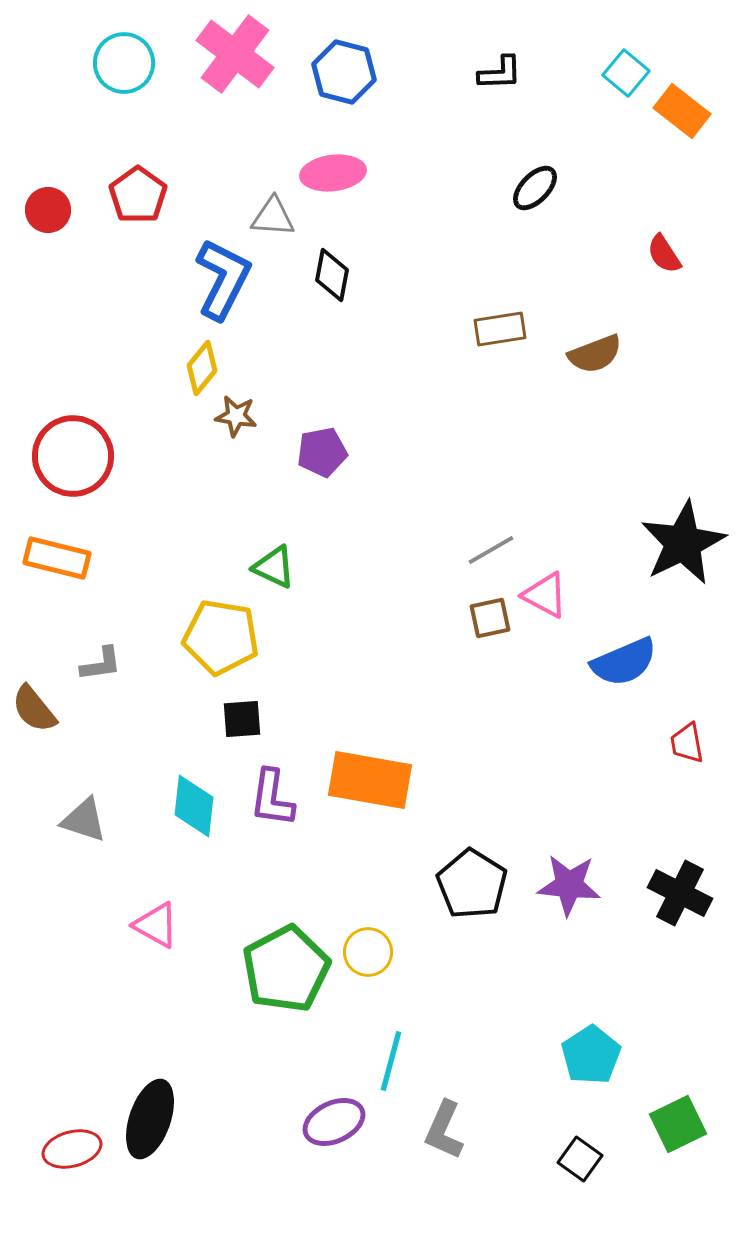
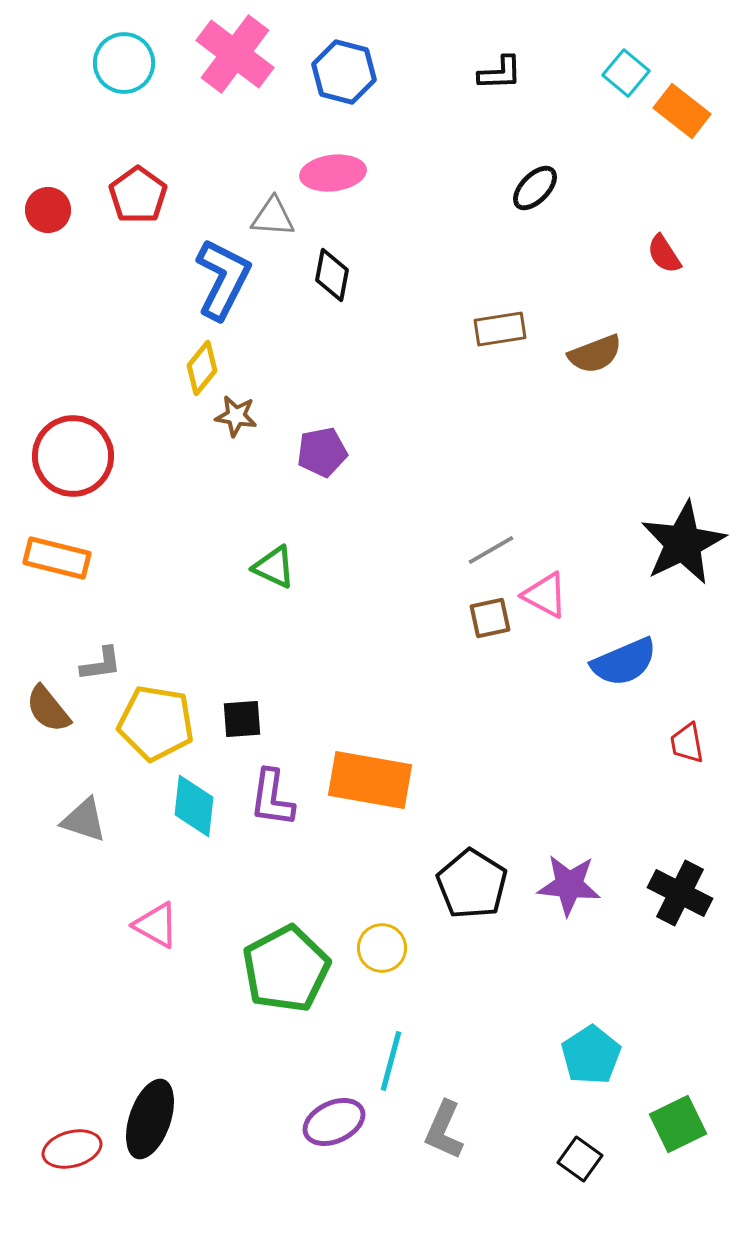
yellow pentagon at (221, 637): moved 65 px left, 86 px down
brown semicircle at (34, 709): moved 14 px right
yellow circle at (368, 952): moved 14 px right, 4 px up
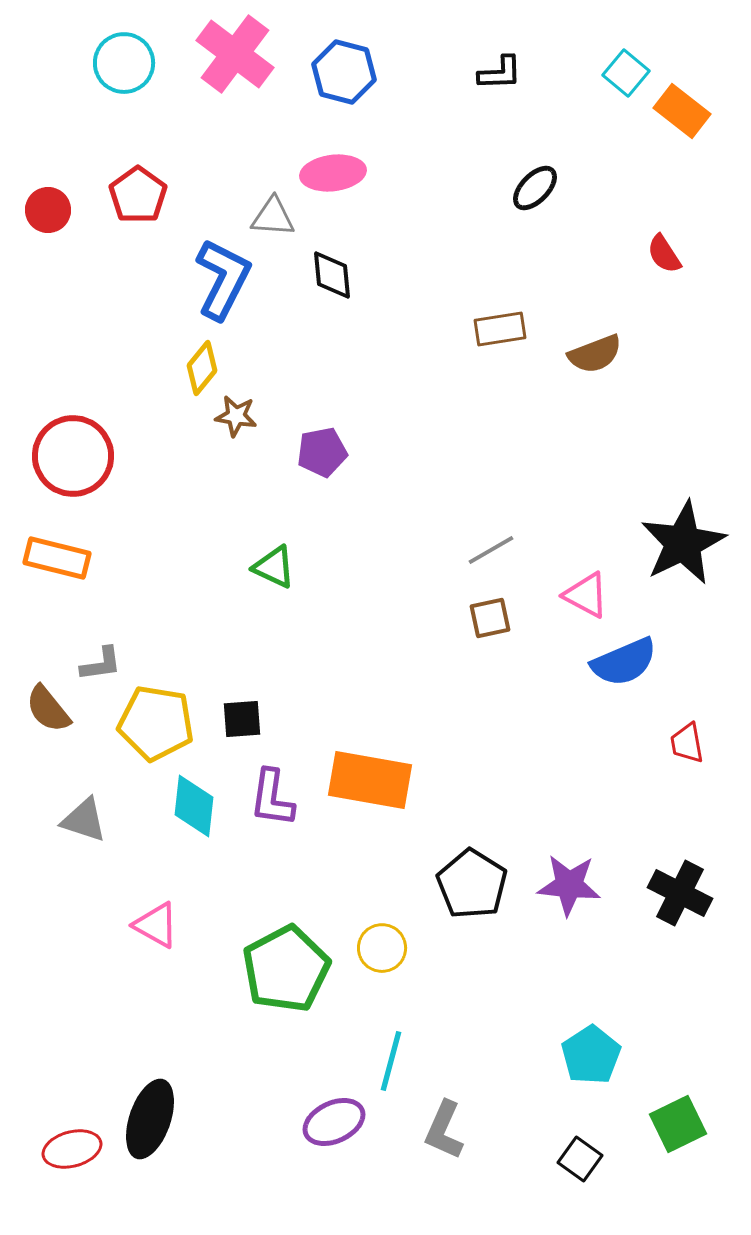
black diamond at (332, 275): rotated 16 degrees counterclockwise
pink triangle at (545, 595): moved 41 px right
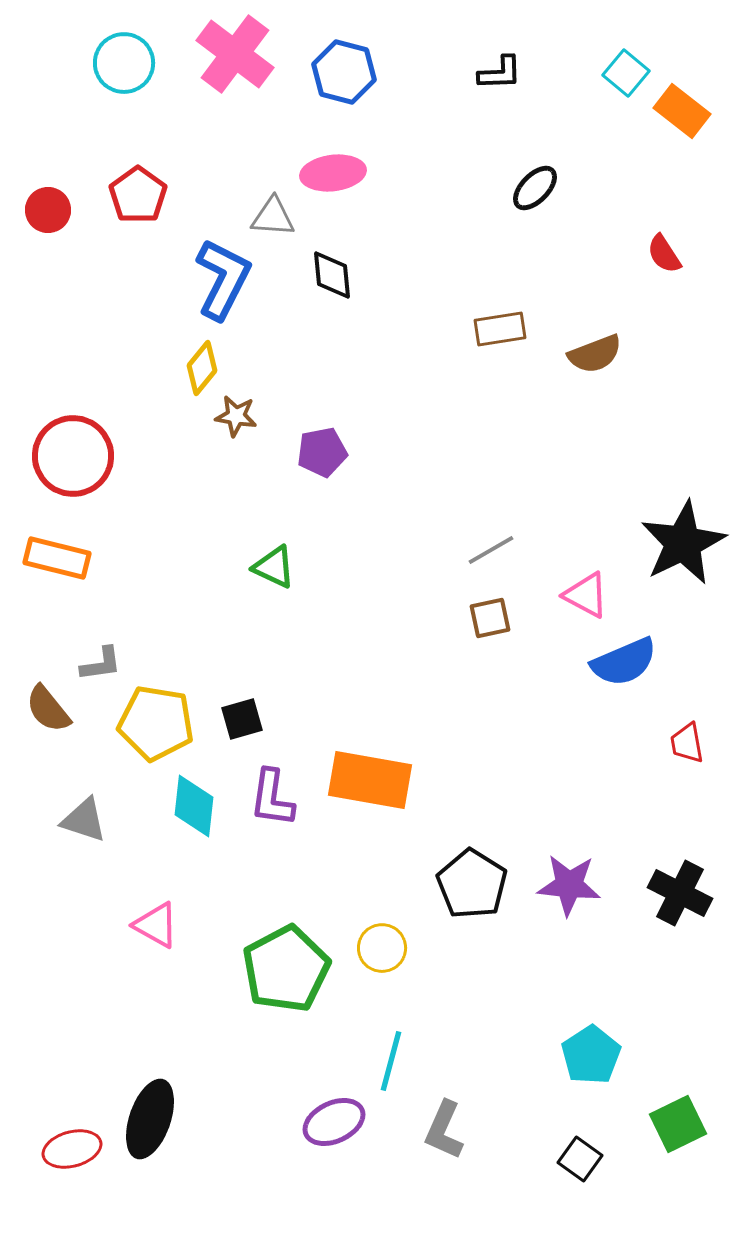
black square at (242, 719): rotated 12 degrees counterclockwise
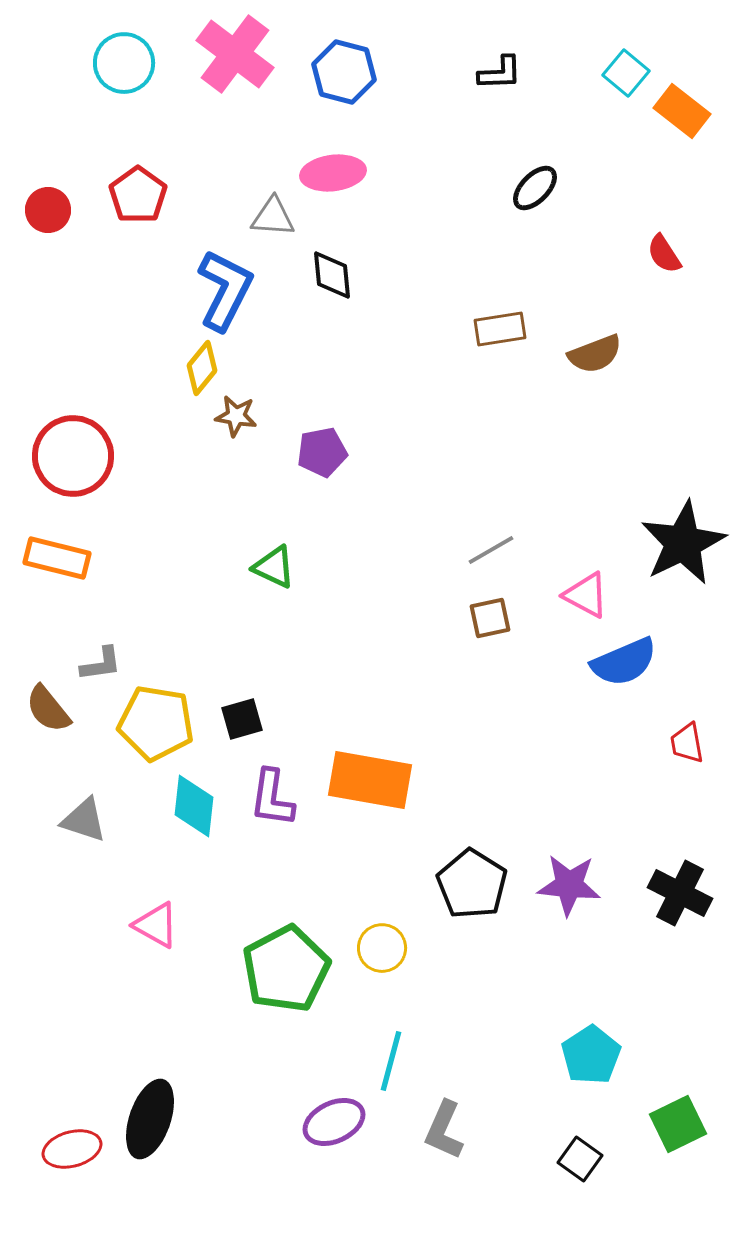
blue L-shape at (223, 279): moved 2 px right, 11 px down
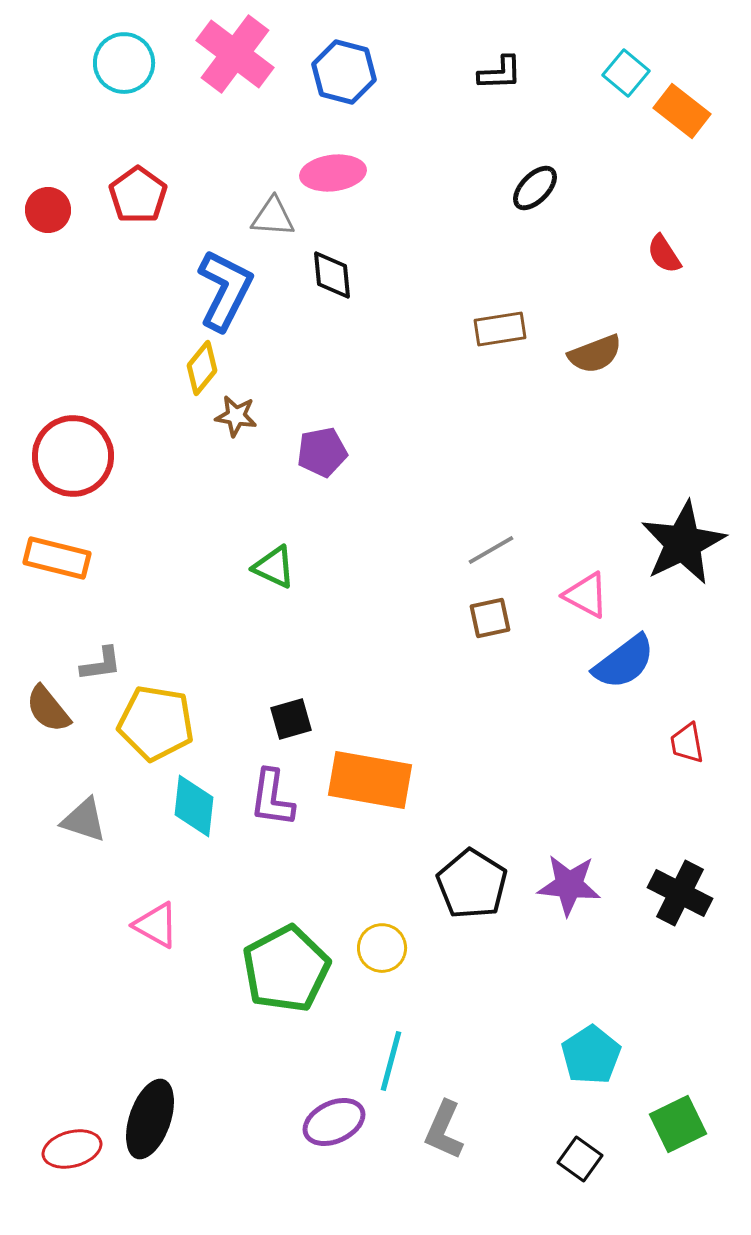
blue semicircle at (624, 662): rotated 14 degrees counterclockwise
black square at (242, 719): moved 49 px right
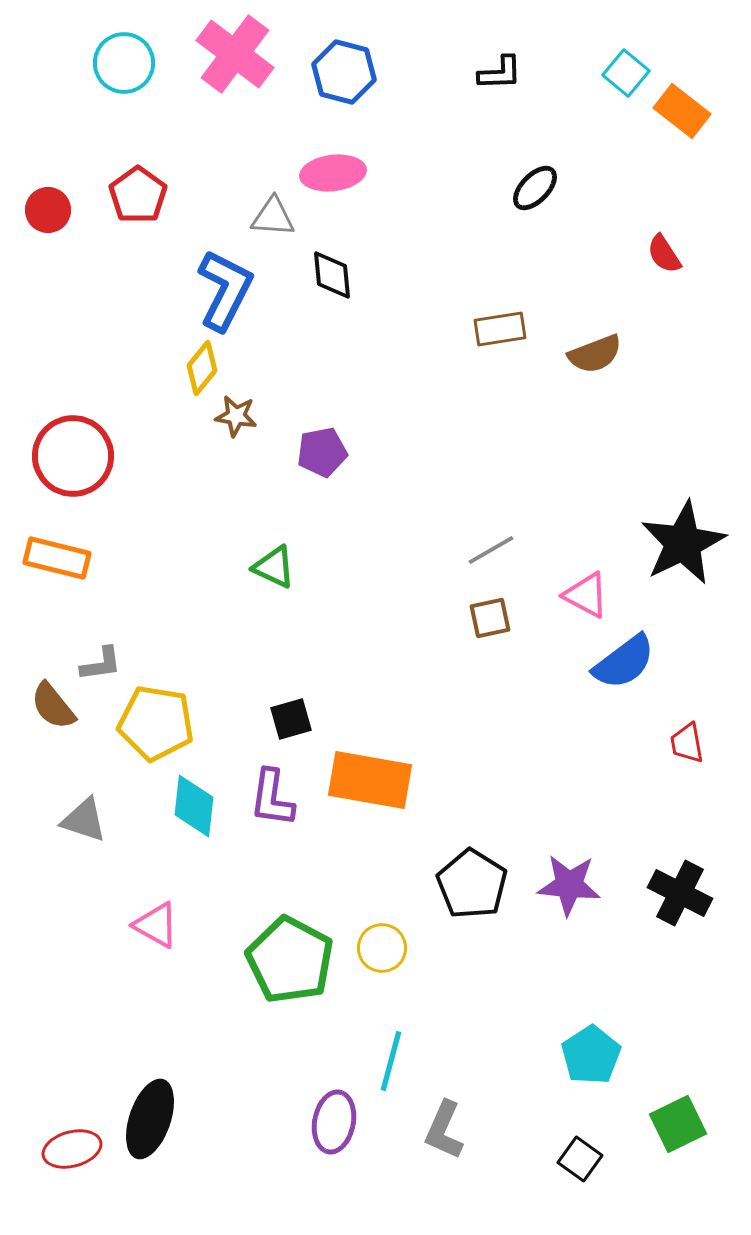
brown semicircle at (48, 709): moved 5 px right, 3 px up
green pentagon at (286, 969): moved 4 px right, 9 px up; rotated 16 degrees counterclockwise
purple ellipse at (334, 1122): rotated 54 degrees counterclockwise
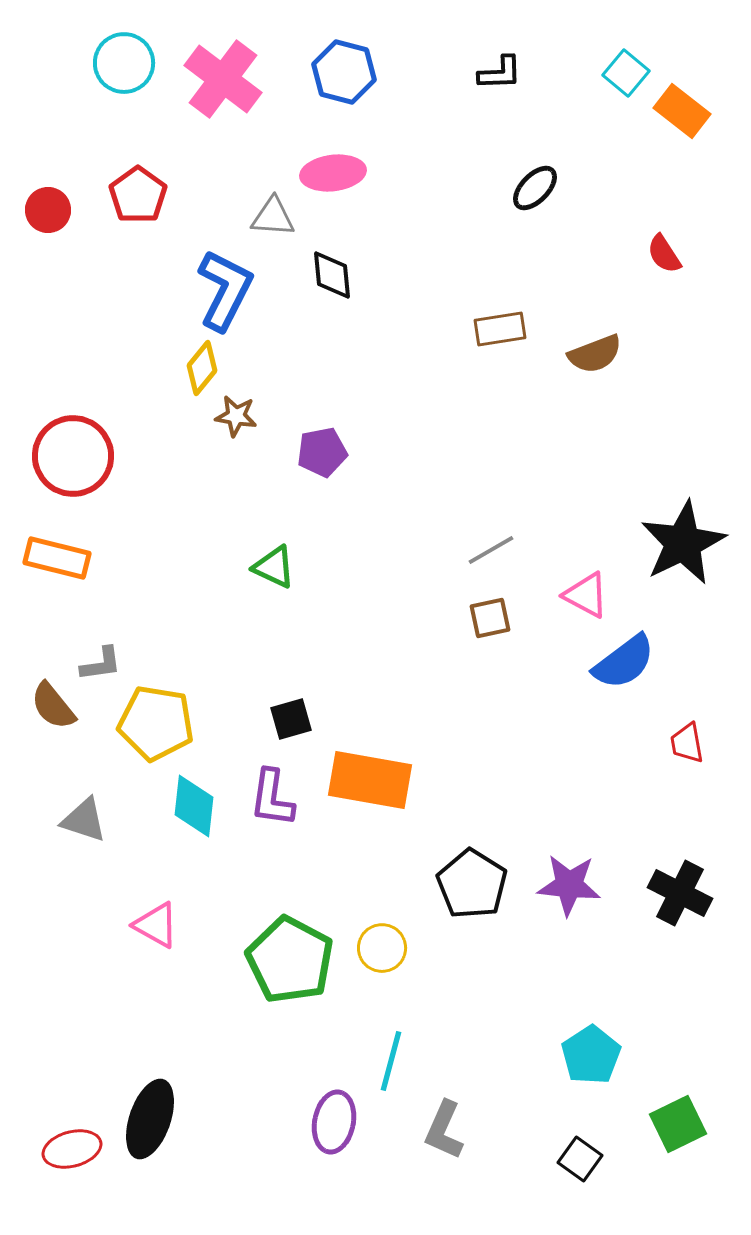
pink cross at (235, 54): moved 12 px left, 25 px down
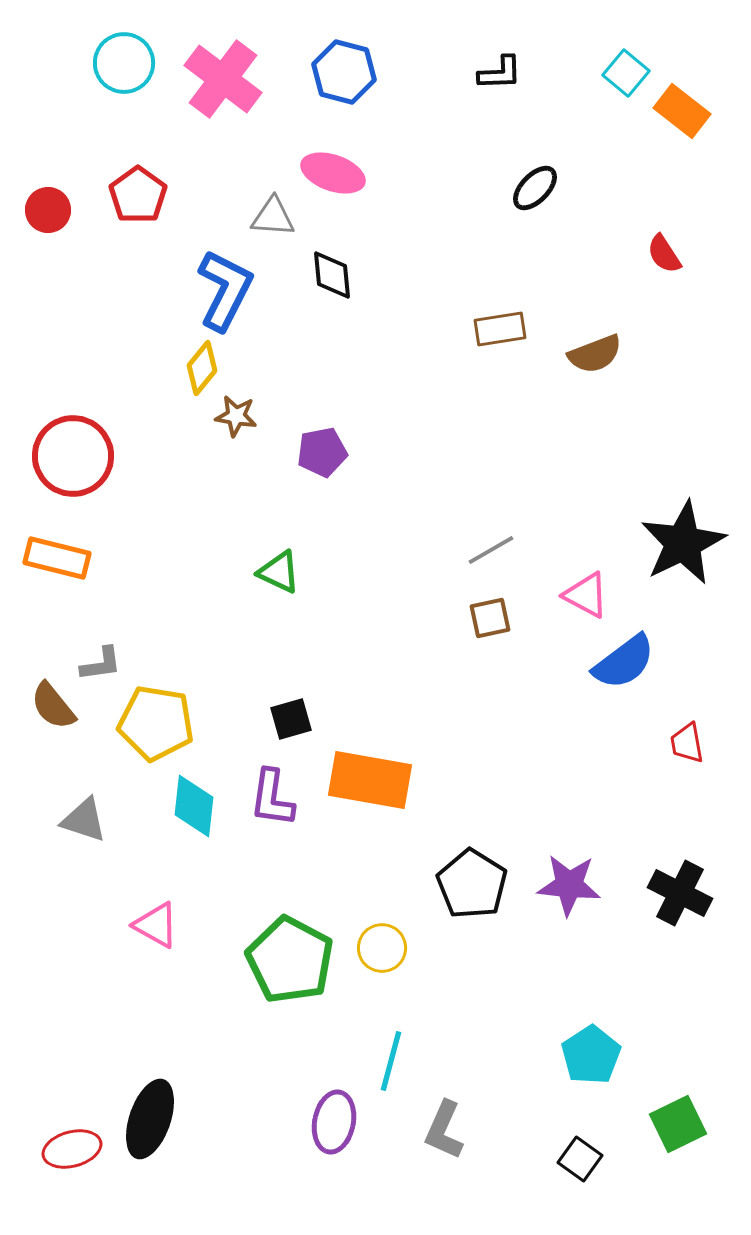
pink ellipse at (333, 173): rotated 26 degrees clockwise
green triangle at (274, 567): moved 5 px right, 5 px down
